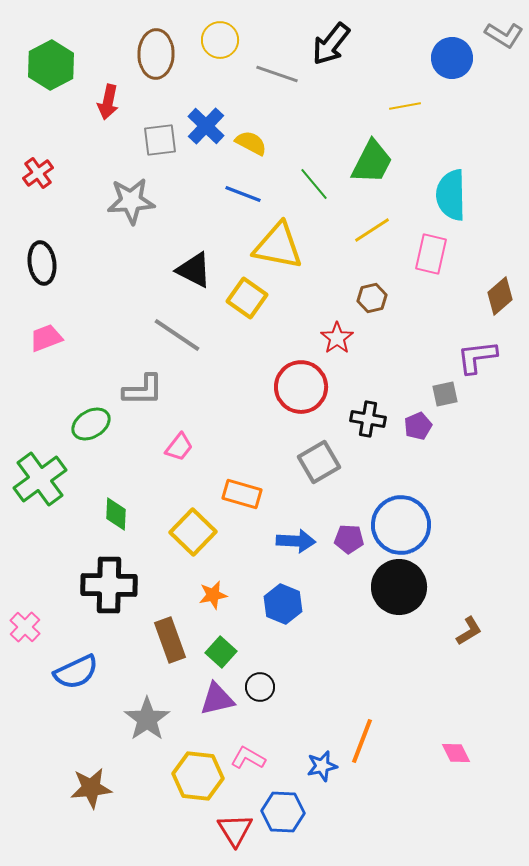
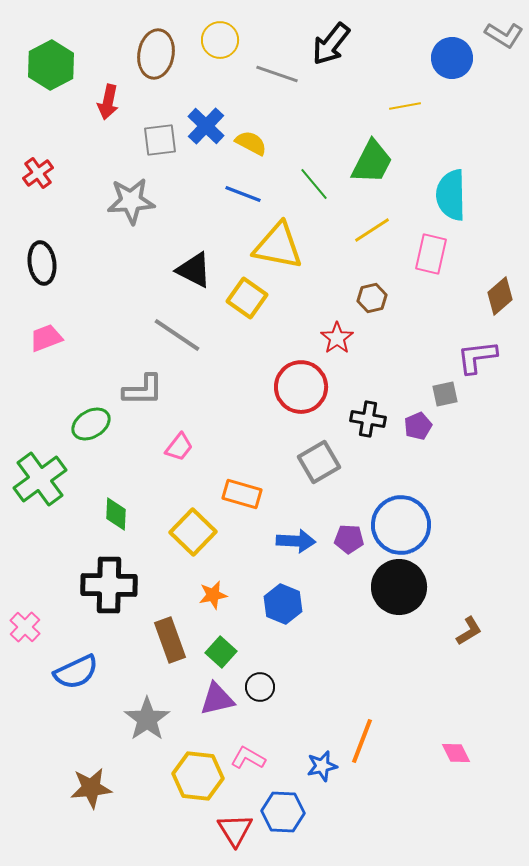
brown ellipse at (156, 54): rotated 9 degrees clockwise
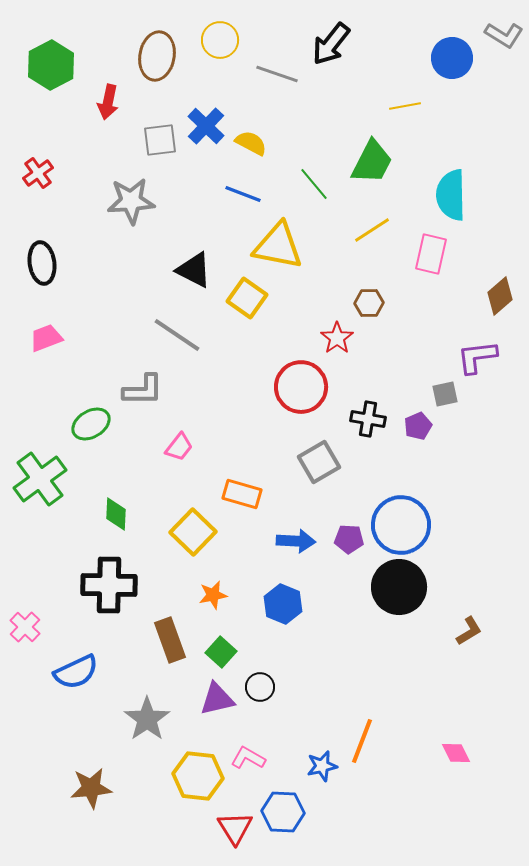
brown ellipse at (156, 54): moved 1 px right, 2 px down
brown hexagon at (372, 298): moved 3 px left, 5 px down; rotated 12 degrees clockwise
red triangle at (235, 830): moved 2 px up
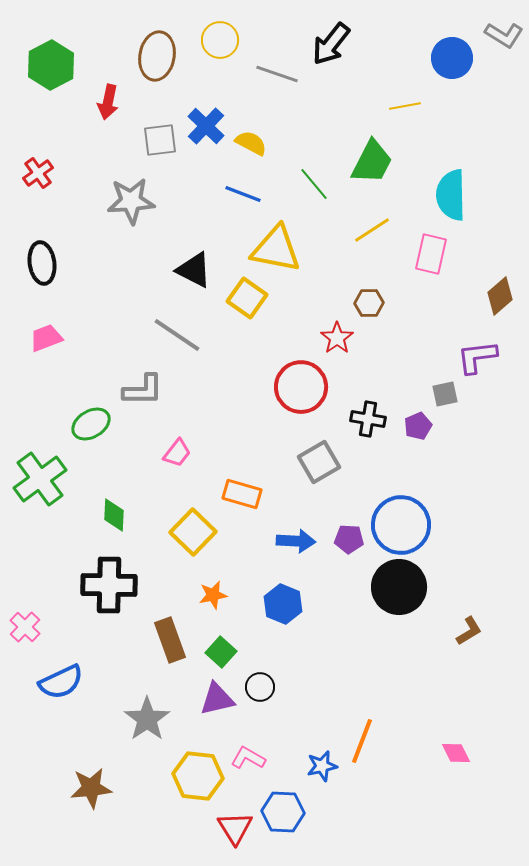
yellow triangle at (278, 246): moved 2 px left, 3 px down
pink trapezoid at (179, 447): moved 2 px left, 6 px down
green diamond at (116, 514): moved 2 px left, 1 px down
blue semicircle at (76, 672): moved 15 px left, 10 px down
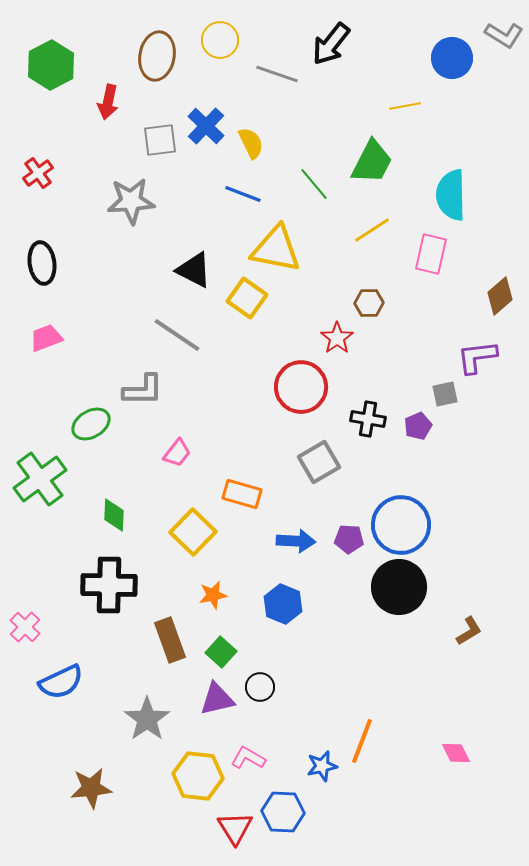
yellow semicircle at (251, 143): rotated 36 degrees clockwise
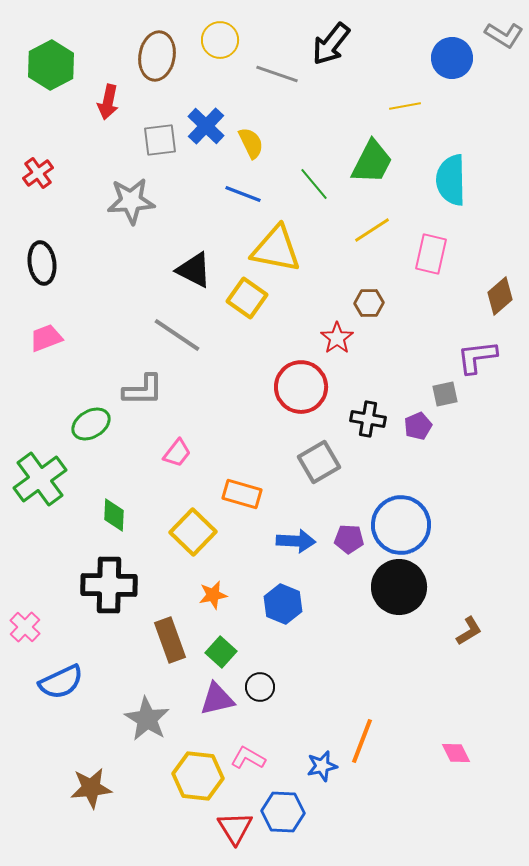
cyan semicircle at (451, 195): moved 15 px up
gray star at (147, 719): rotated 6 degrees counterclockwise
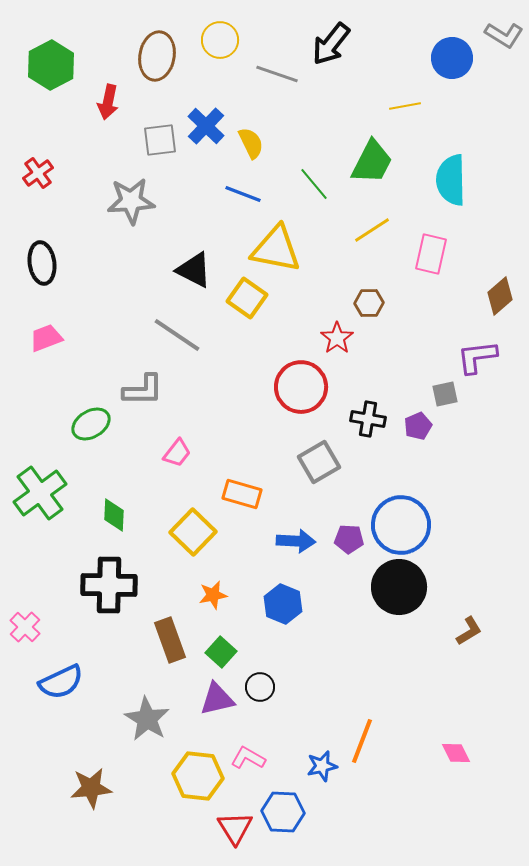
green cross at (40, 479): moved 14 px down
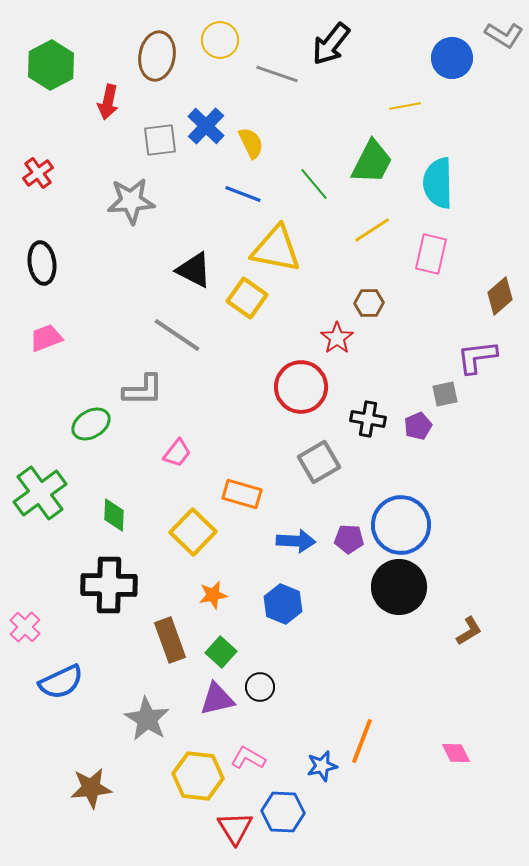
cyan semicircle at (451, 180): moved 13 px left, 3 px down
